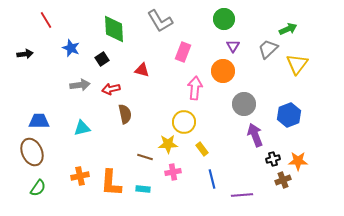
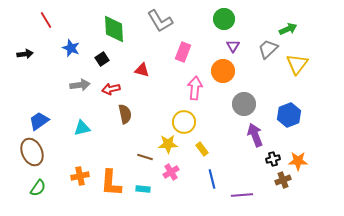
blue trapezoid: rotated 35 degrees counterclockwise
pink cross: moved 2 px left; rotated 21 degrees counterclockwise
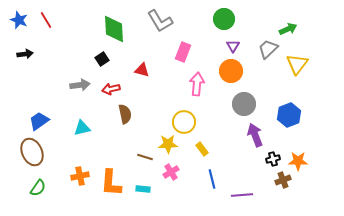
blue star: moved 52 px left, 28 px up
orange circle: moved 8 px right
pink arrow: moved 2 px right, 4 px up
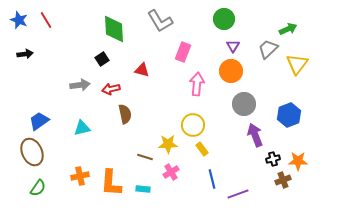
yellow circle: moved 9 px right, 3 px down
purple line: moved 4 px left, 1 px up; rotated 15 degrees counterclockwise
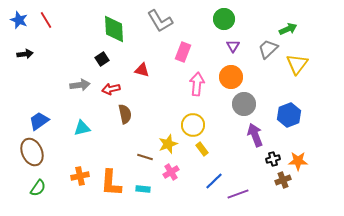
orange circle: moved 6 px down
yellow star: rotated 18 degrees counterclockwise
blue line: moved 2 px right, 2 px down; rotated 60 degrees clockwise
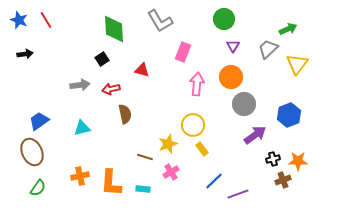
purple arrow: rotated 75 degrees clockwise
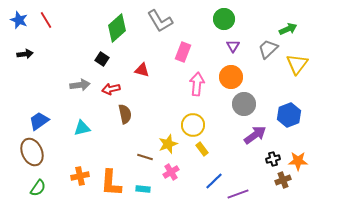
green diamond: moved 3 px right, 1 px up; rotated 52 degrees clockwise
black square: rotated 24 degrees counterclockwise
